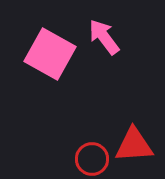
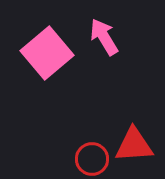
pink arrow: rotated 6 degrees clockwise
pink square: moved 3 px left, 1 px up; rotated 21 degrees clockwise
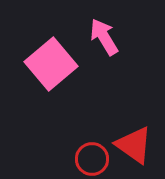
pink square: moved 4 px right, 11 px down
red triangle: rotated 39 degrees clockwise
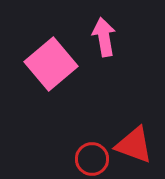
pink arrow: rotated 21 degrees clockwise
red triangle: rotated 15 degrees counterclockwise
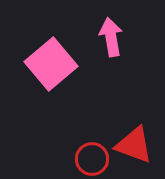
pink arrow: moved 7 px right
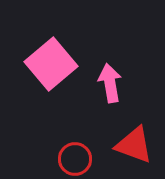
pink arrow: moved 1 px left, 46 px down
red circle: moved 17 px left
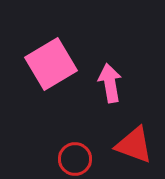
pink square: rotated 9 degrees clockwise
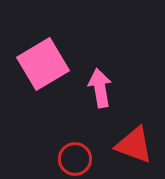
pink square: moved 8 px left
pink arrow: moved 10 px left, 5 px down
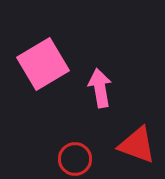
red triangle: moved 3 px right
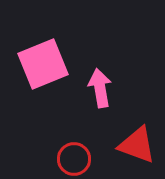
pink square: rotated 9 degrees clockwise
red circle: moved 1 px left
